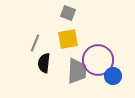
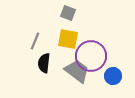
yellow square: rotated 20 degrees clockwise
gray line: moved 2 px up
purple circle: moved 7 px left, 4 px up
gray trapezoid: rotated 56 degrees counterclockwise
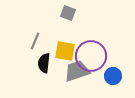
yellow square: moved 3 px left, 12 px down
gray trapezoid: rotated 56 degrees counterclockwise
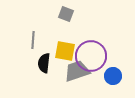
gray square: moved 2 px left, 1 px down
gray line: moved 2 px left, 1 px up; rotated 18 degrees counterclockwise
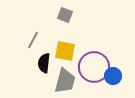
gray square: moved 1 px left, 1 px down
gray line: rotated 24 degrees clockwise
purple circle: moved 3 px right, 11 px down
gray trapezoid: moved 12 px left, 10 px down; rotated 124 degrees clockwise
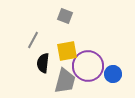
gray square: moved 1 px down
yellow square: moved 2 px right; rotated 20 degrees counterclockwise
black semicircle: moved 1 px left
purple circle: moved 6 px left, 1 px up
blue circle: moved 2 px up
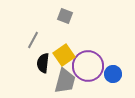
yellow square: moved 3 px left, 4 px down; rotated 25 degrees counterclockwise
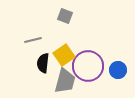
gray line: rotated 48 degrees clockwise
blue circle: moved 5 px right, 4 px up
